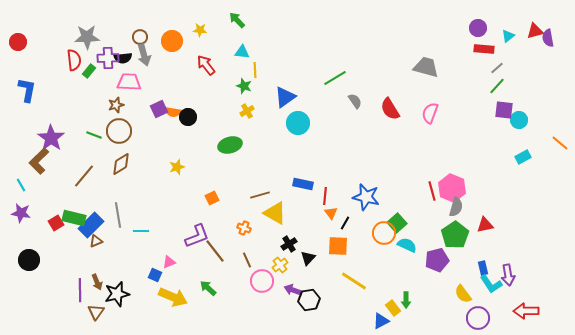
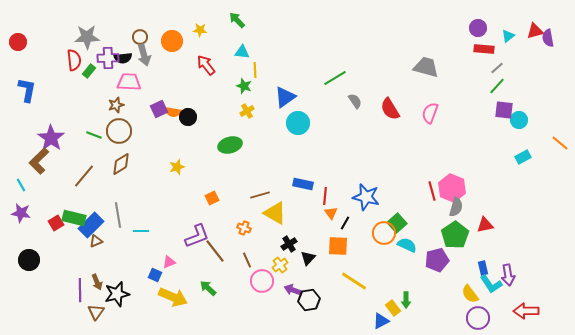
yellow semicircle at (463, 294): moved 7 px right
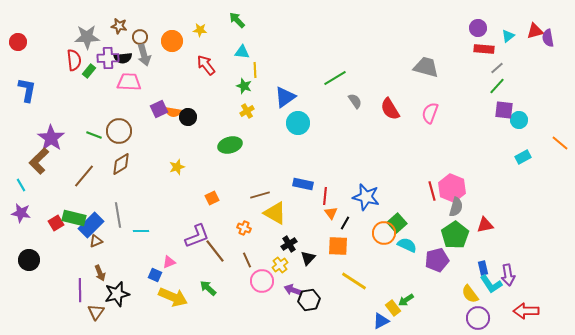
brown star at (116, 105): moved 3 px right, 79 px up; rotated 28 degrees clockwise
brown arrow at (97, 282): moved 3 px right, 9 px up
green arrow at (406, 300): rotated 56 degrees clockwise
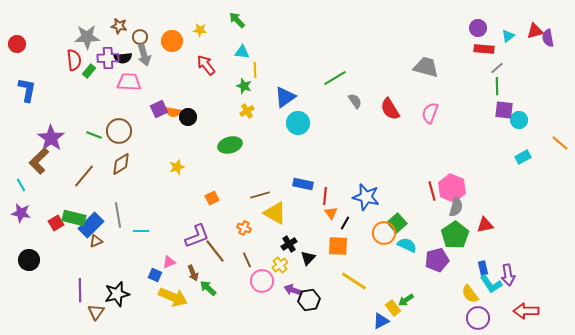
red circle at (18, 42): moved 1 px left, 2 px down
green line at (497, 86): rotated 42 degrees counterclockwise
brown arrow at (100, 273): moved 93 px right
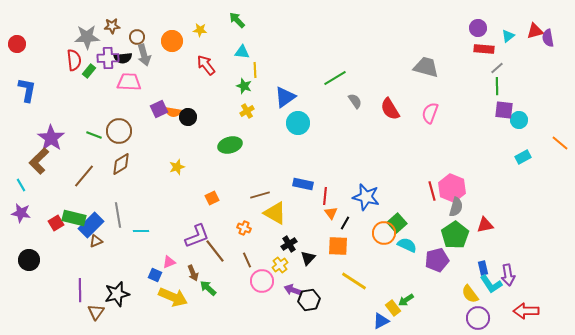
brown star at (119, 26): moved 7 px left; rotated 14 degrees counterclockwise
brown circle at (140, 37): moved 3 px left
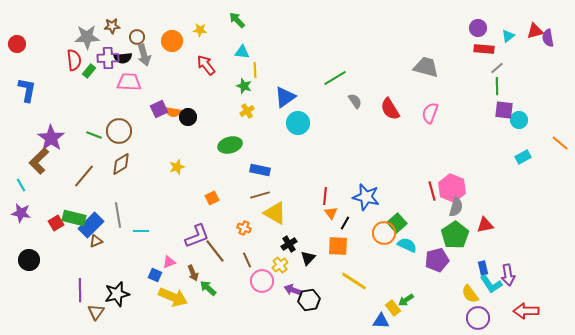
blue rectangle at (303, 184): moved 43 px left, 14 px up
blue triangle at (381, 321): rotated 30 degrees clockwise
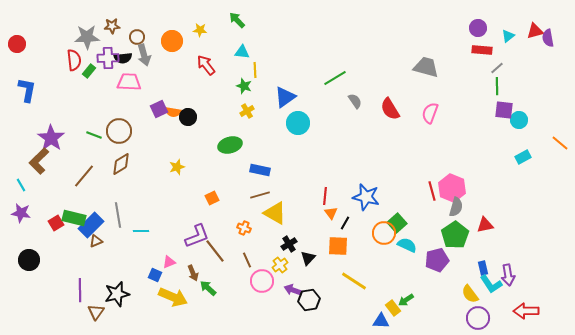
red rectangle at (484, 49): moved 2 px left, 1 px down
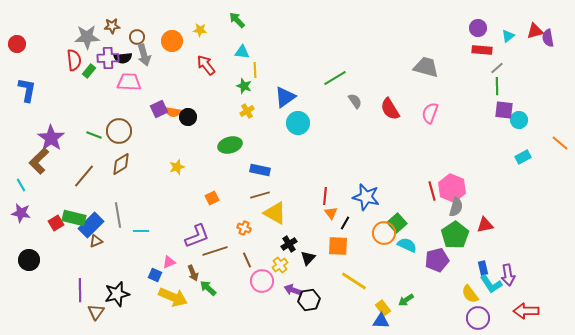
brown line at (215, 251): rotated 70 degrees counterclockwise
yellow rectangle at (393, 308): moved 10 px left
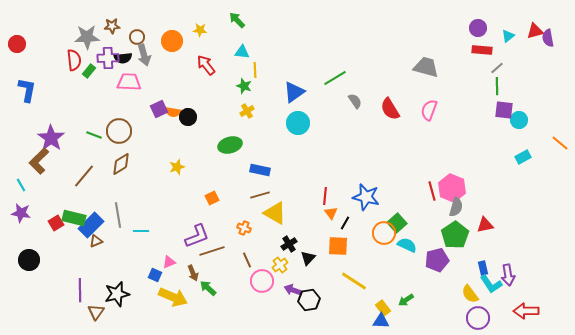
blue triangle at (285, 97): moved 9 px right, 5 px up
pink semicircle at (430, 113): moved 1 px left, 3 px up
brown line at (215, 251): moved 3 px left
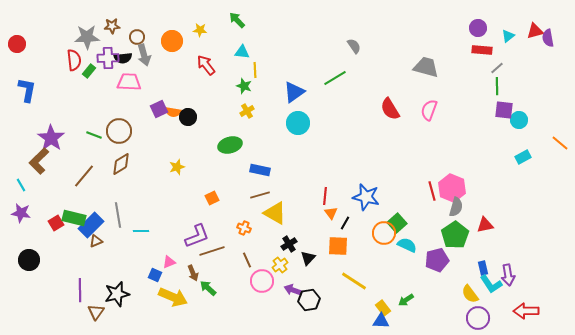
gray semicircle at (355, 101): moved 1 px left, 55 px up
